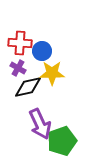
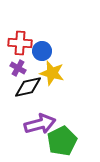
yellow star: rotated 15 degrees clockwise
purple arrow: rotated 80 degrees counterclockwise
green pentagon: rotated 8 degrees counterclockwise
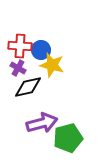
red cross: moved 3 px down
blue circle: moved 1 px left, 1 px up
yellow star: moved 8 px up
purple arrow: moved 2 px right, 1 px up
green pentagon: moved 6 px right, 3 px up; rotated 12 degrees clockwise
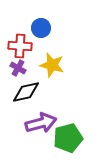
blue circle: moved 22 px up
black diamond: moved 2 px left, 5 px down
purple arrow: moved 1 px left
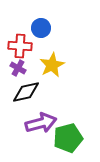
yellow star: rotated 30 degrees clockwise
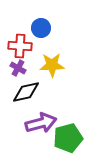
yellow star: rotated 25 degrees clockwise
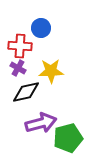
yellow star: moved 1 px left, 6 px down
